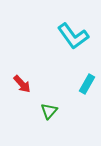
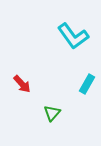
green triangle: moved 3 px right, 2 px down
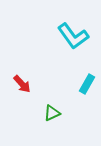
green triangle: rotated 24 degrees clockwise
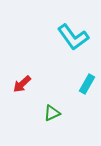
cyan L-shape: moved 1 px down
red arrow: rotated 90 degrees clockwise
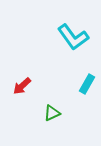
red arrow: moved 2 px down
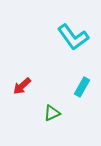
cyan rectangle: moved 5 px left, 3 px down
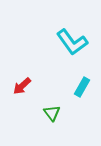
cyan L-shape: moved 1 px left, 5 px down
green triangle: rotated 42 degrees counterclockwise
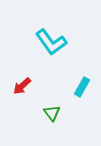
cyan L-shape: moved 21 px left
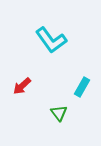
cyan L-shape: moved 2 px up
green triangle: moved 7 px right
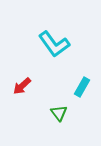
cyan L-shape: moved 3 px right, 4 px down
